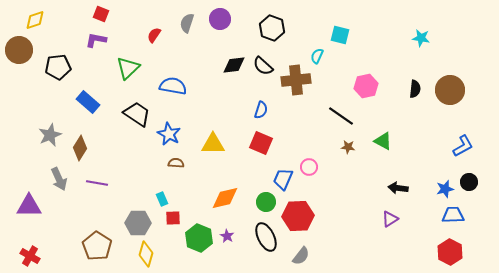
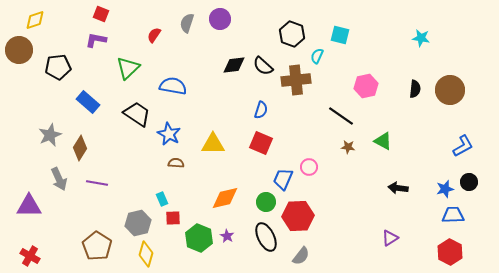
black hexagon at (272, 28): moved 20 px right, 6 px down
purple triangle at (390, 219): moved 19 px down
gray hexagon at (138, 223): rotated 15 degrees counterclockwise
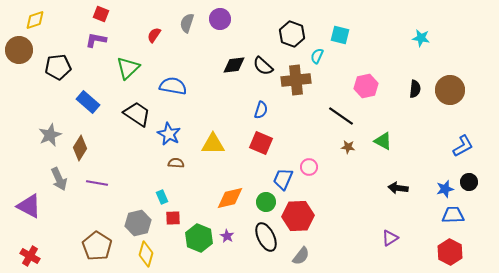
orange diamond at (225, 198): moved 5 px right
cyan rectangle at (162, 199): moved 2 px up
purple triangle at (29, 206): rotated 28 degrees clockwise
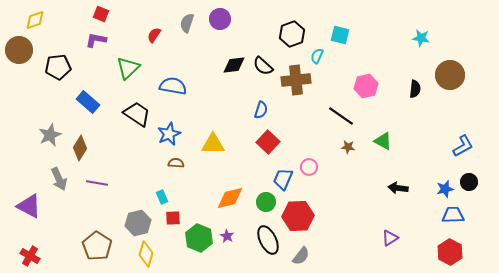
black hexagon at (292, 34): rotated 20 degrees clockwise
brown circle at (450, 90): moved 15 px up
blue star at (169, 134): rotated 20 degrees clockwise
red square at (261, 143): moved 7 px right, 1 px up; rotated 20 degrees clockwise
black ellipse at (266, 237): moved 2 px right, 3 px down
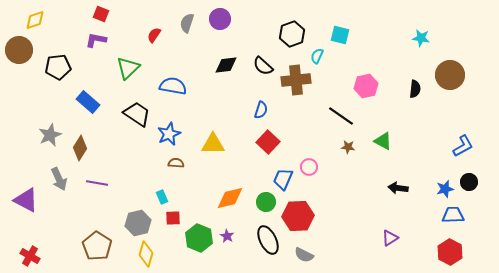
black diamond at (234, 65): moved 8 px left
purple triangle at (29, 206): moved 3 px left, 6 px up
gray semicircle at (301, 256): moved 3 px right, 1 px up; rotated 78 degrees clockwise
